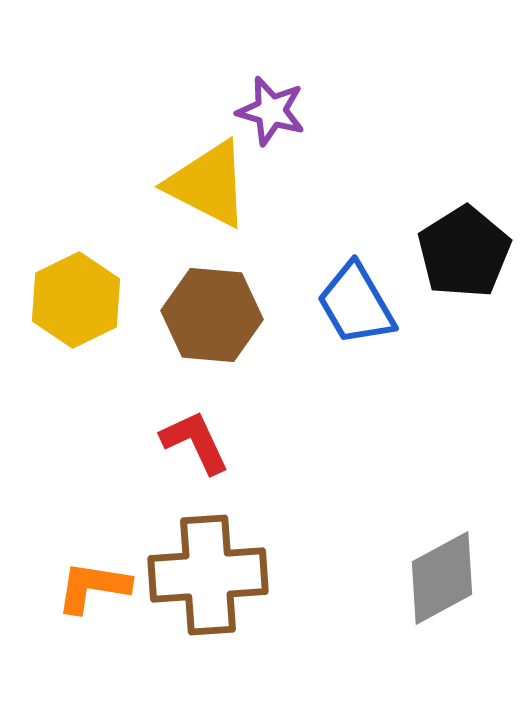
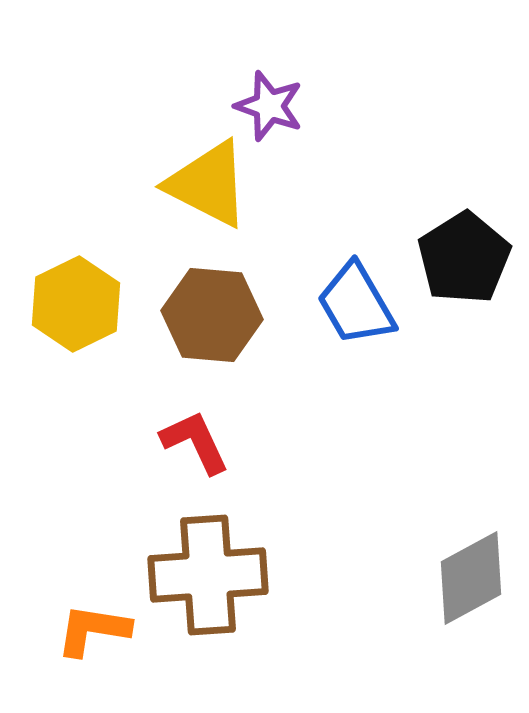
purple star: moved 2 px left, 5 px up; rotated 4 degrees clockwise
black pentagon: moved 6 px down
yellow hexagon: moved 4 px down
gray diamond: moved 29 px right
orange L-shape: moved 43 px down
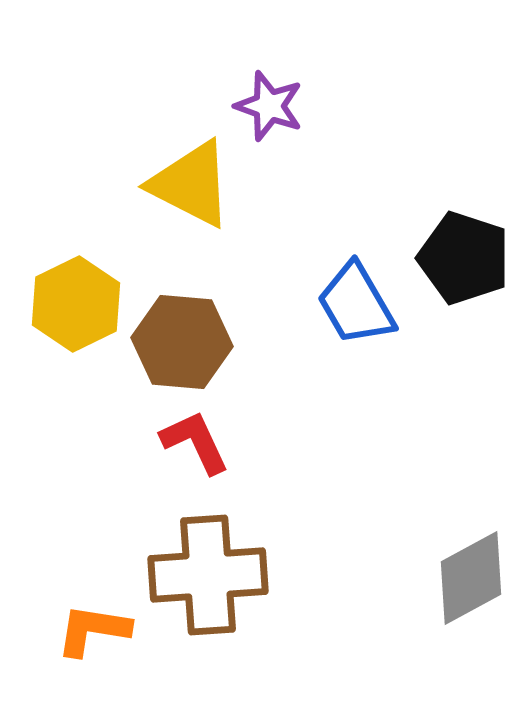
yellow triangle: moved 17 px left
black pentagon: rotated 22 degrees counterclockwise
brown hexagon: moved 30 px left, 27 px down
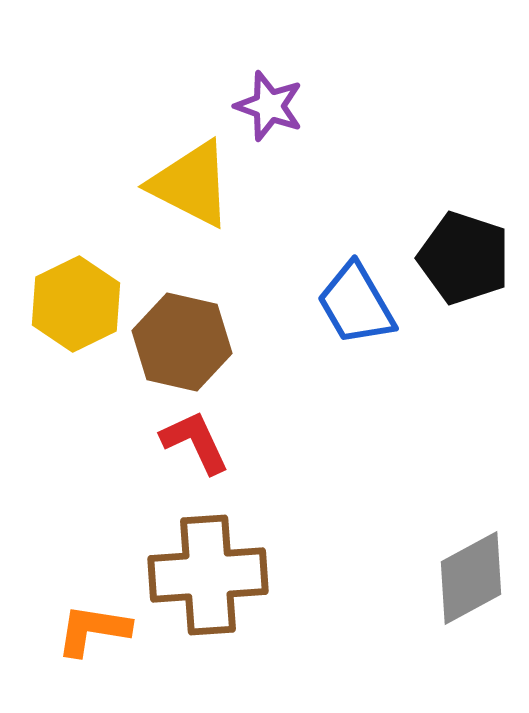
brown hexagon: rotated 8 degrees clockwise
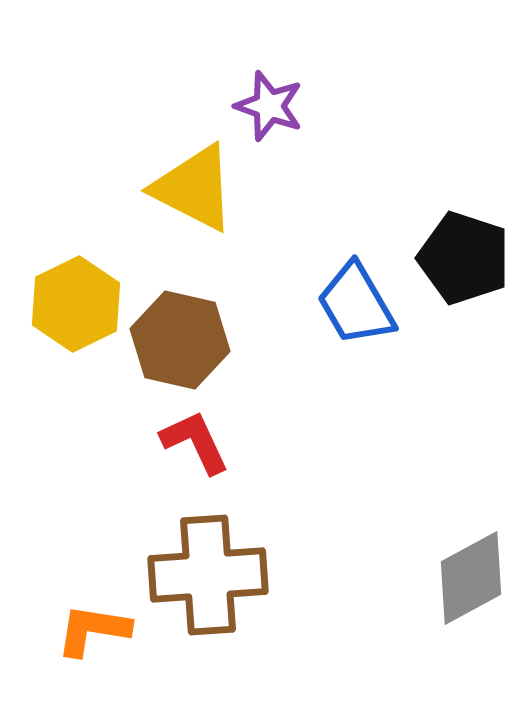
yellow triangle: moved 3 px right, 4 px down
brown hexagon: moved 2 px left, 2 px up
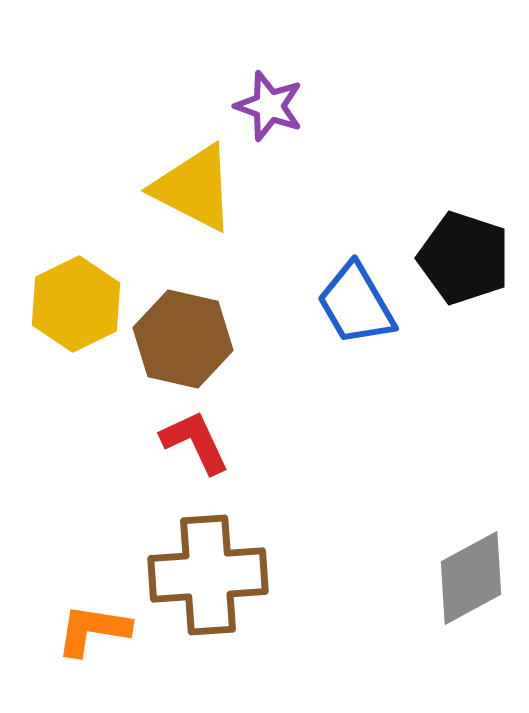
brown hexagon: moved 3 px right, 1 px up
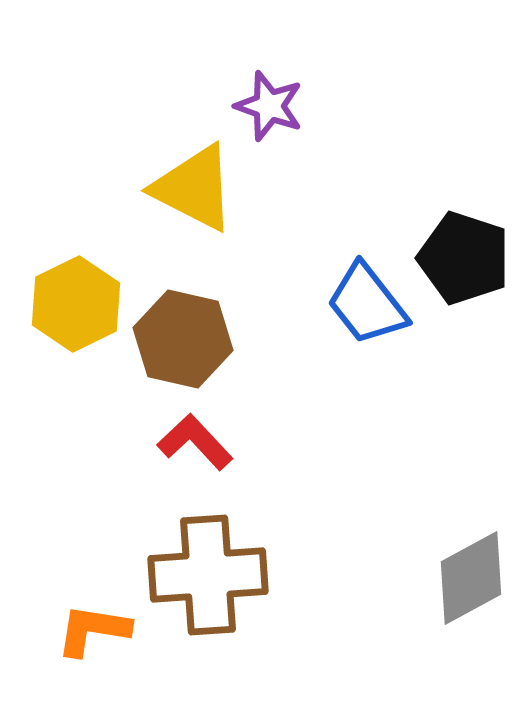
blue trapezoid: moved 11 px right; rotated 8 degrees counterclockwise
red L-shape: rotated 18 degrees counterclockwise
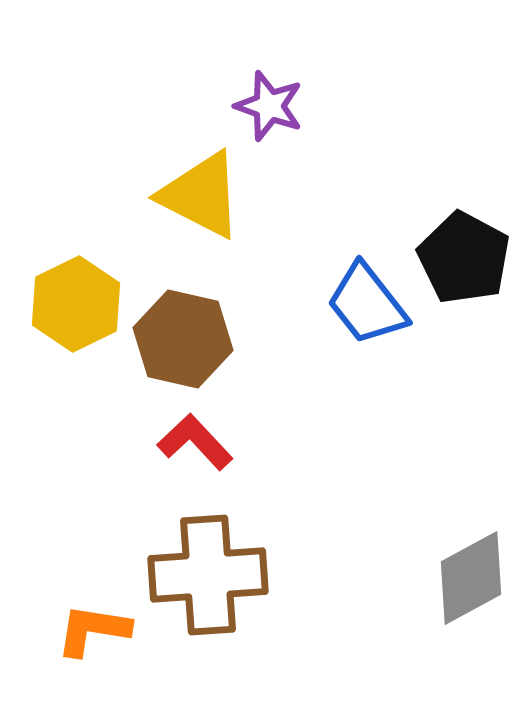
yellow triangle: moved 7 px right, 7 px down
black pentagon: rotated 10 degrees clockwise
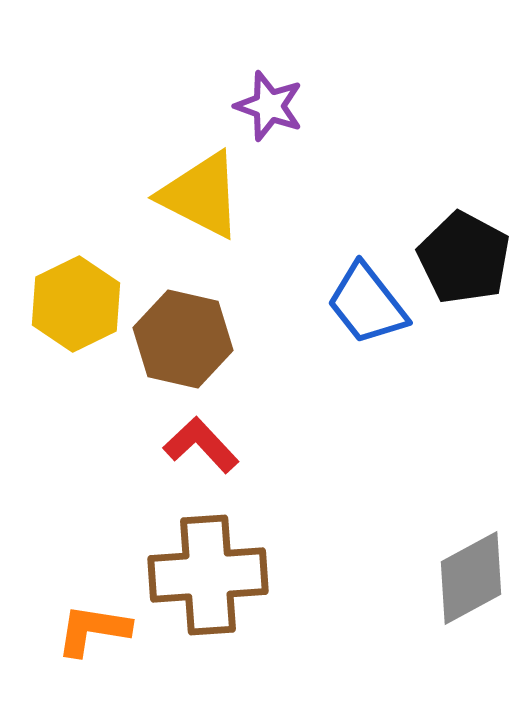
red L-shape: moved 6 px right, 3 px down
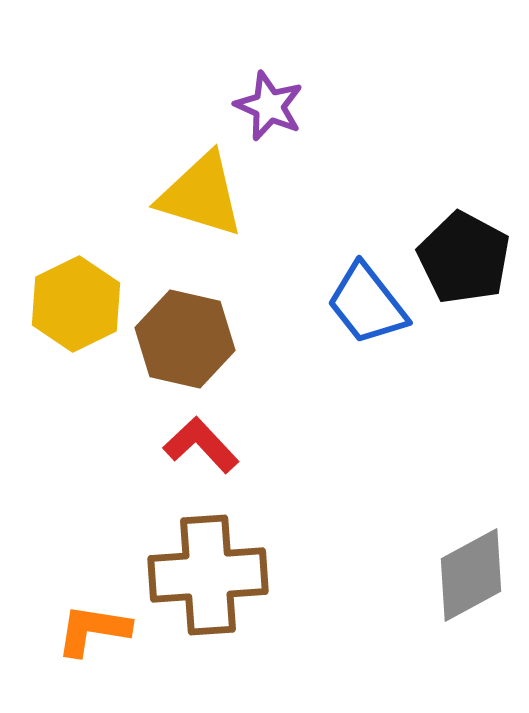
purple star: rotated 4 degrees clockwise
yellow triangle: rotated 10 degrees counterclockwise
brown hexagon: moved 2 px right
gray diamond: moved 3 px up
